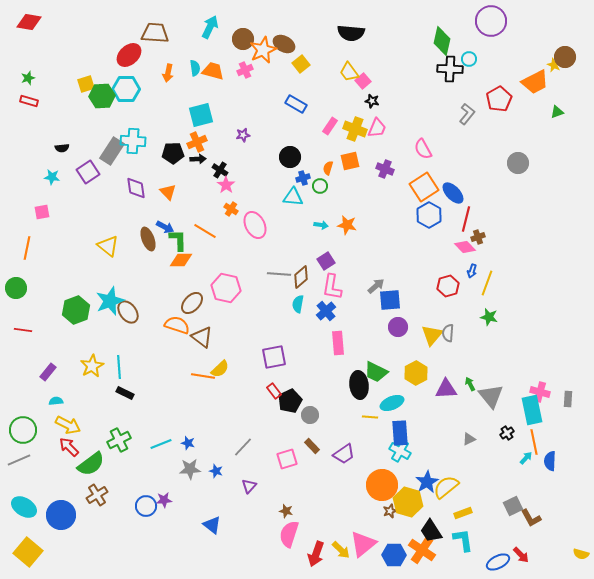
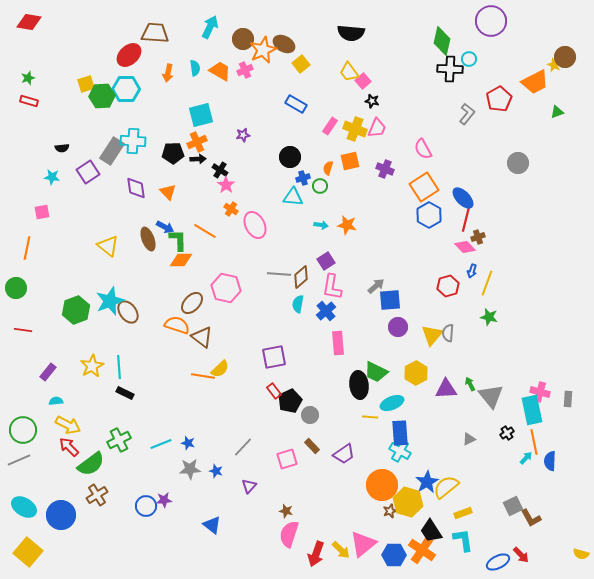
orange trapezoid at (213, 71): moved 7 px right; rotated 15 degrees clockwise
blue ellipse at (453, 193): moved 10 px right, 5 px down
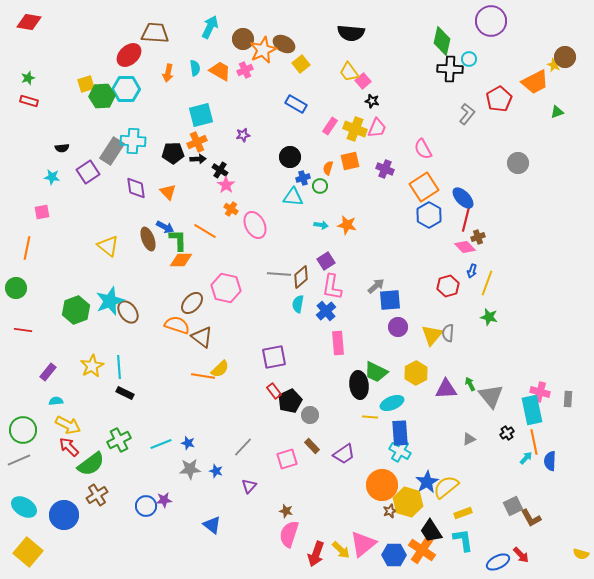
blue circle at (61, 515): moved 3 px right
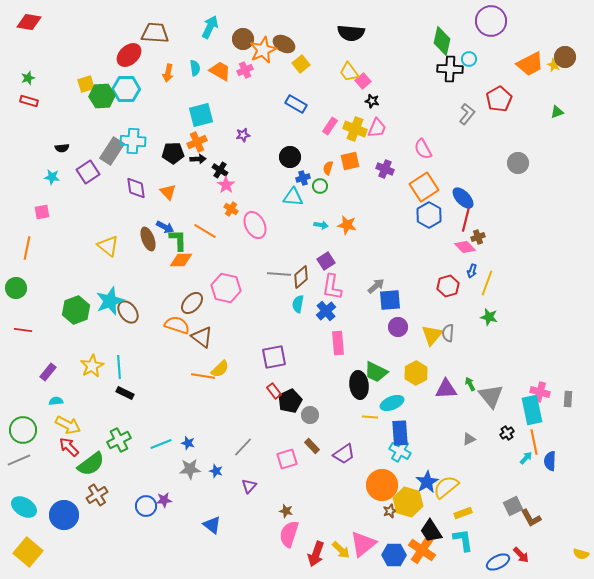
orange trapezoid at (535, 82): moved 5 px left, 18 px up
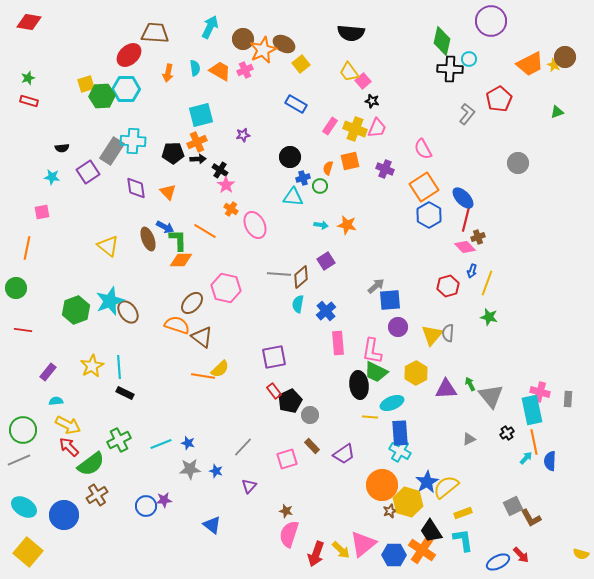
pink L-shape at (332, 287): moved 40 px right, 64 px down
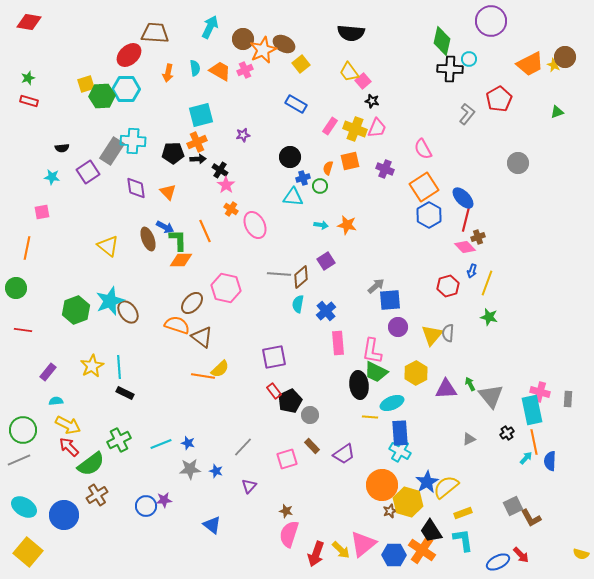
orange line at (205, 231): rotated 35 degrees clockwise
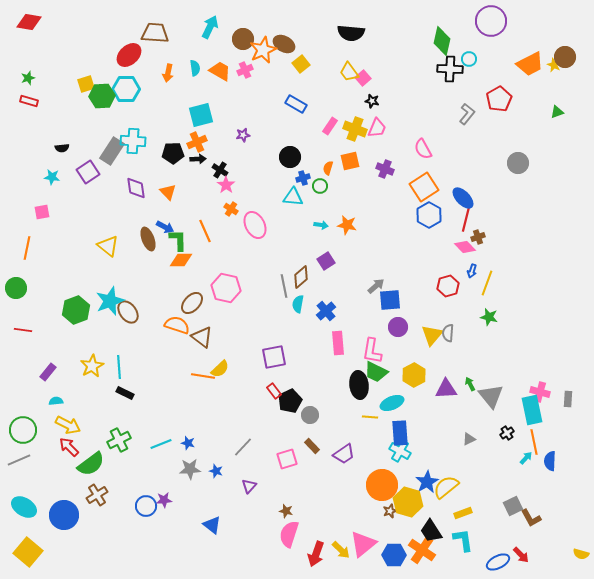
pink square at (363, 81): moved 3 px up
gray line at (279, 274): moved 5 px right, 12 px down; rotated 75 degrees clockwise
yellow hexagon at (416, 373): moved 2 px left, 2 px down
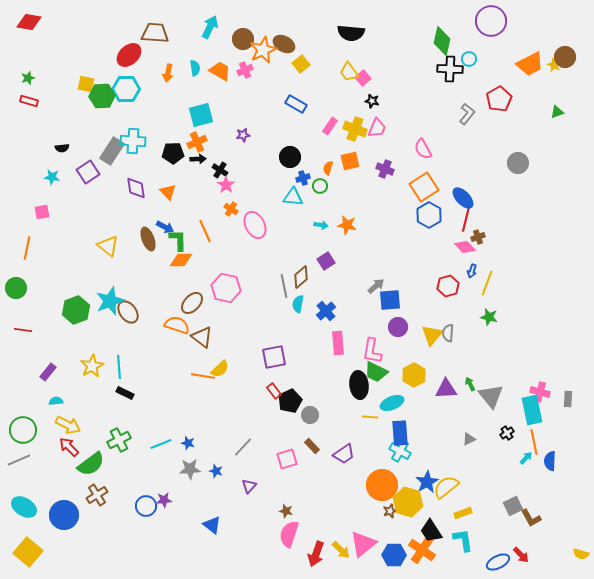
yellow square at (86, 84): rotated 30 degrees clockwise
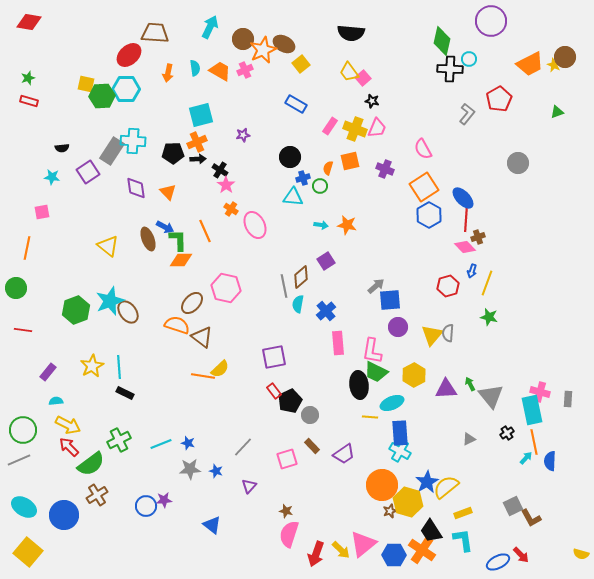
red line at (466, 219): rotated 10 degrees counterclockwise
